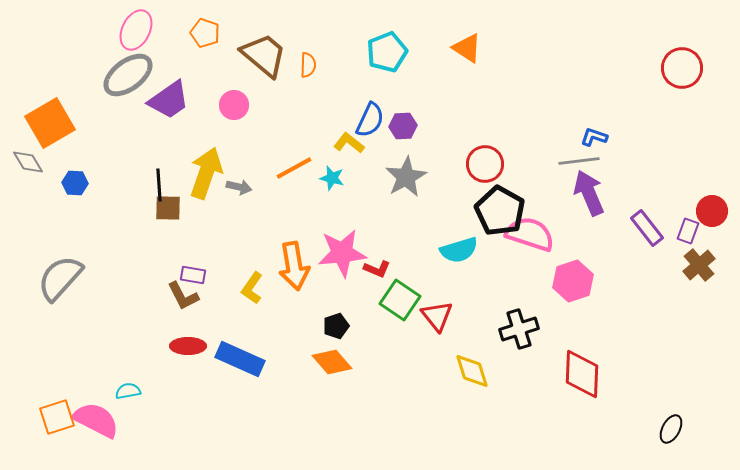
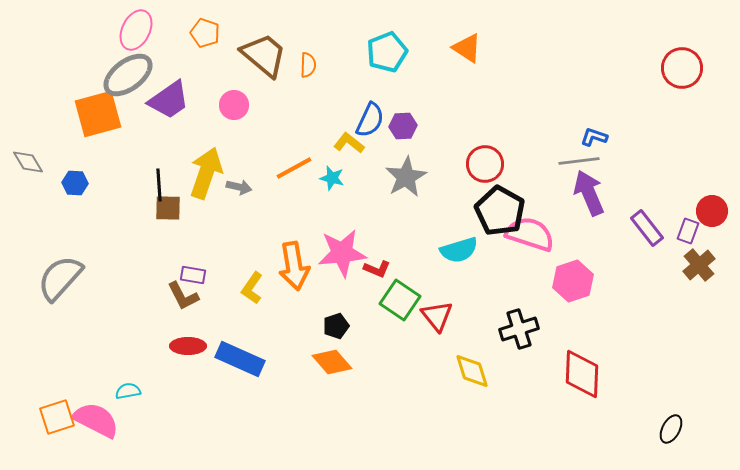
orange square at (50, 123): moved 48 px right, 9 px up; rotated 15 degrees clockwise
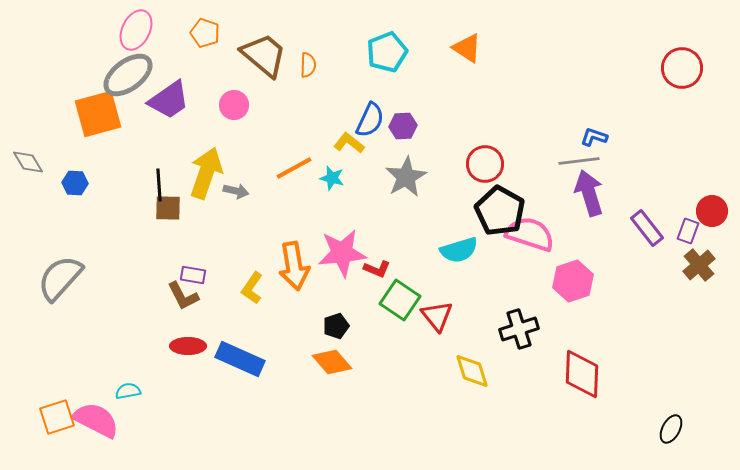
gray arrow at (239, 187): moved 3 px left, 4 px down
purple arrow at (589, 193): rotated 6 degrees clockwise
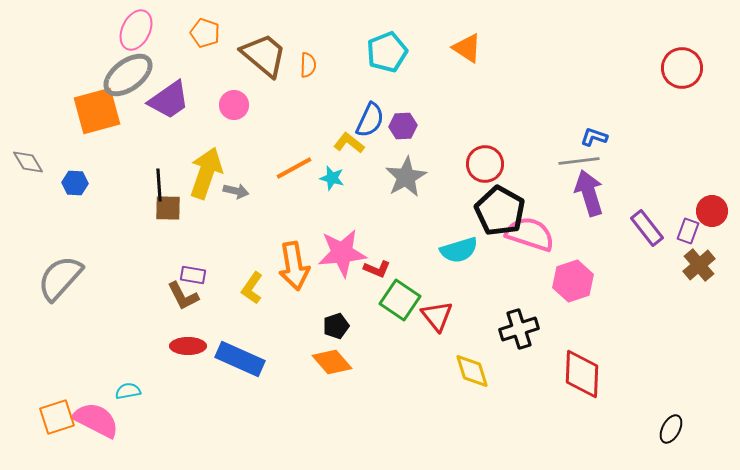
orange square at (98, 114): moved 1 px left, 3 px up
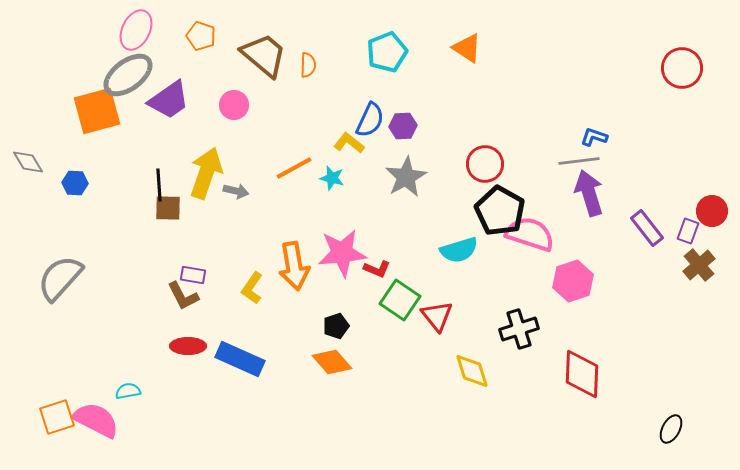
orange pentagon at (205, 33): moved 4 px left, 3 px down
